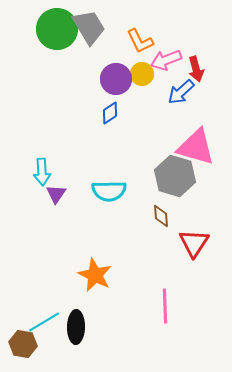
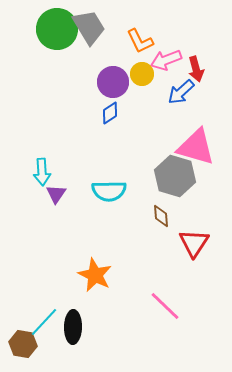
purple circle: moved 3 px left, 3 px down
pink line: rotated 44 degrees counterclockwise
cyan line: rotated 16 degrees counterclockwise
black ellipse: moved 3 px left
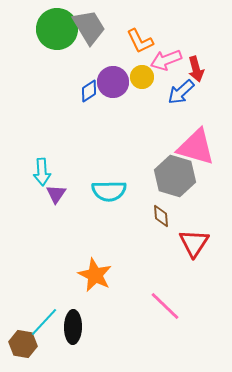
yellow circle: moved 3 px down
blue diamond: moved 21 px left, 22 px up
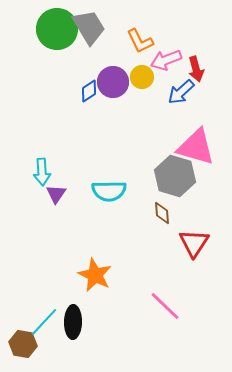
brown diamond: moved 1 px right, 3 px up
black ellipse: moved 5 px up
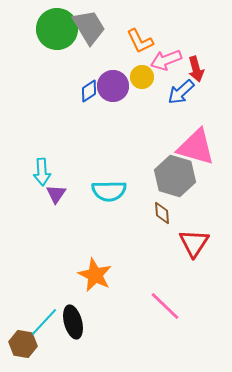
purple circle: moved 4 px down
black ellipse: rotated 16 degrees counterclockwise
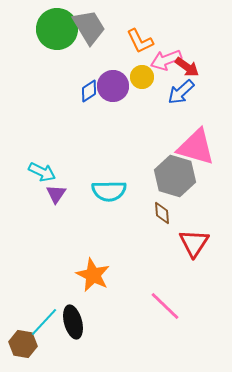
red arrow: moved 9 px left, 2 px up; rotated 40 degrees counterclockwise
cyan arrow: rotated 60 degrees counterclockwise
orange star: moved 2 px left
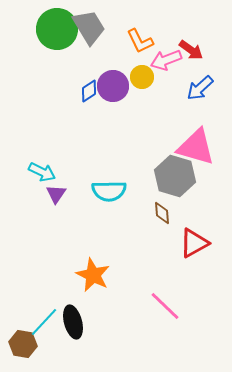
red arrow: moved 4 px right, 17 px up
blue arrow: moved 19 px right, 4 px up
red triangle: rotated 28 degrees clockwise
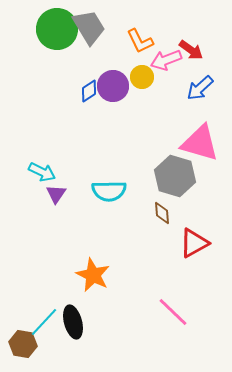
pink triangle: moved 4 px right, 4 px up
pink line: moved 8 px right, 6 px down
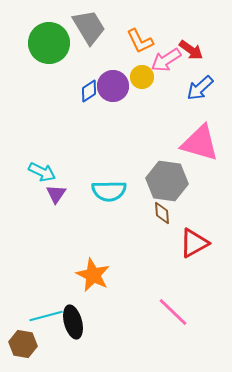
green circle: moved 8 px left, 14 px down
pink arrow: rotated 12 degrees counterclockwise
gray hexagon: moved 8 px left, 5 px down; rotated 9 degrees counterclockwise
cyan line: moved 2 px right, 6 px up; rotated 32 degrees clockwise
